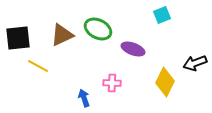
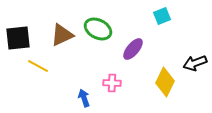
cyan square: moved 1 px down
purple ellipse: rotated 70 degrees counterclockwise
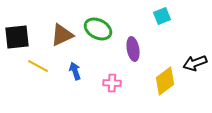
black square: moved 1 px left, 1 px up
purple ellipse: rotated 50 degrees counterclockwise
yellow diamond: moved 1 px up; rotated 28 degrees clockwise
blue arrow: moved 9 px left, 27 px up
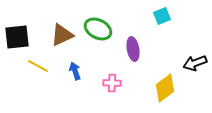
yellow diamond: moved 7 px down
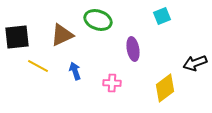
green ellipse: moved 9 px up; rotated 8 degrees counterclockwise
